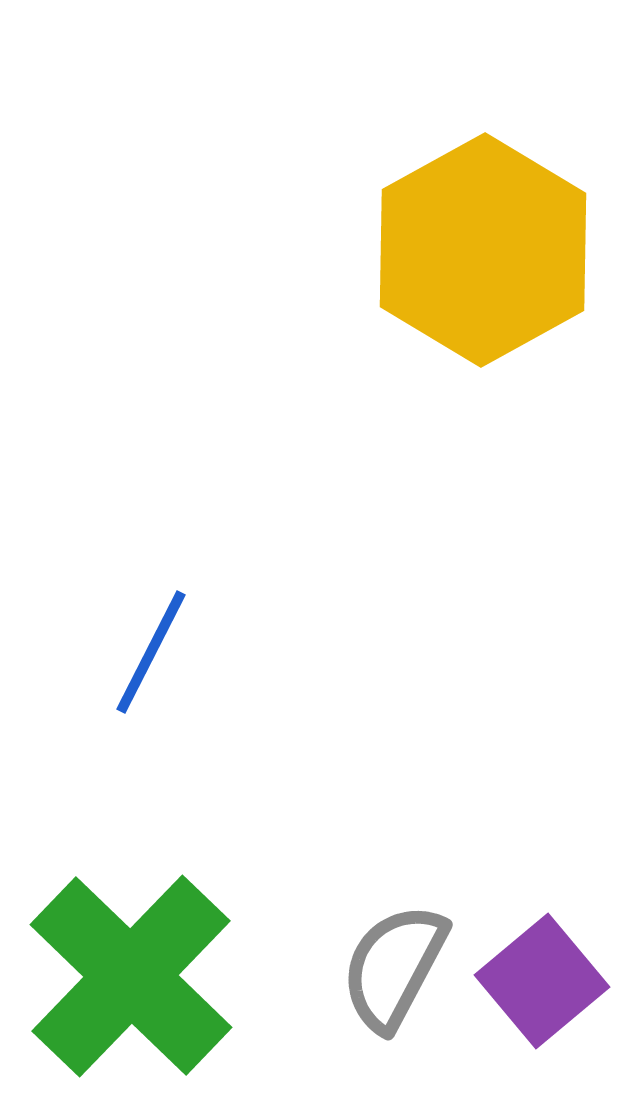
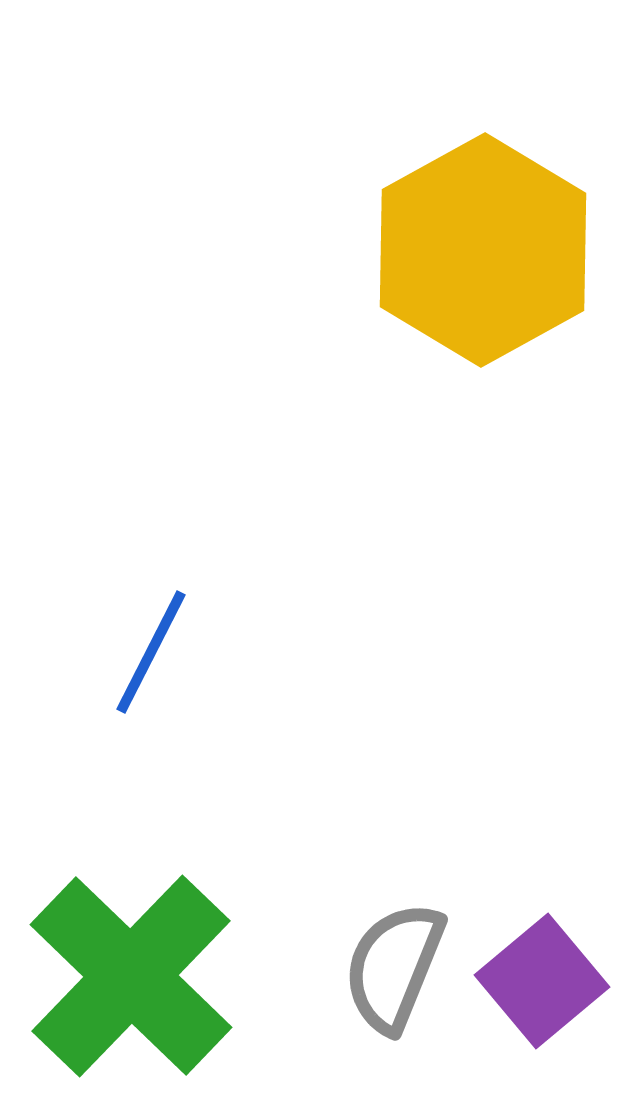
gray semicircle: rotated 6 degrees counterclockwise
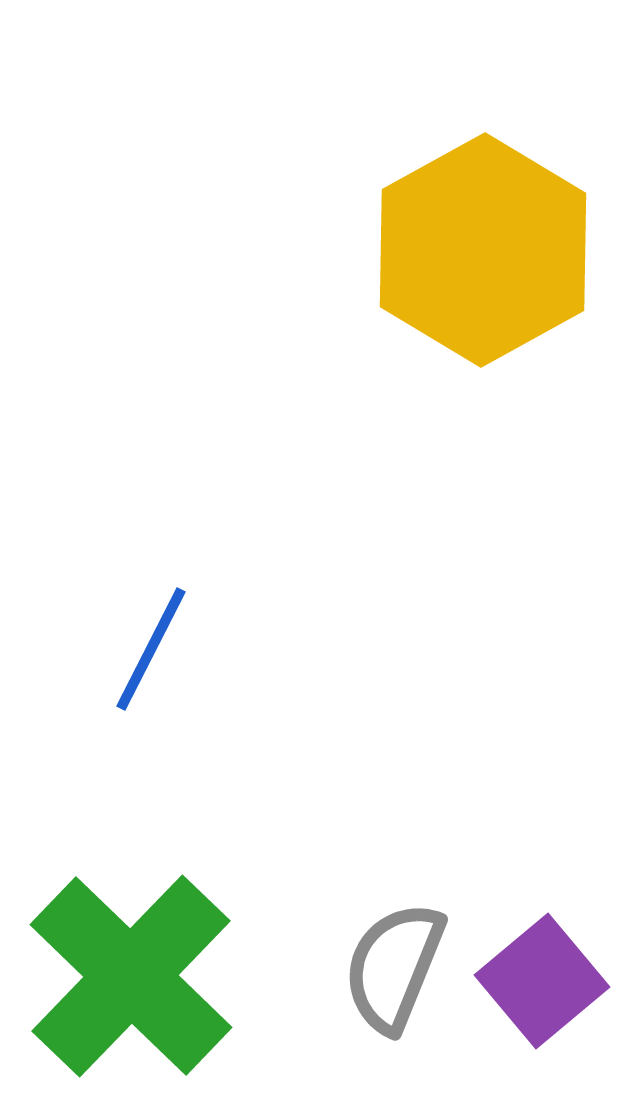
blue line: moved 3 px up
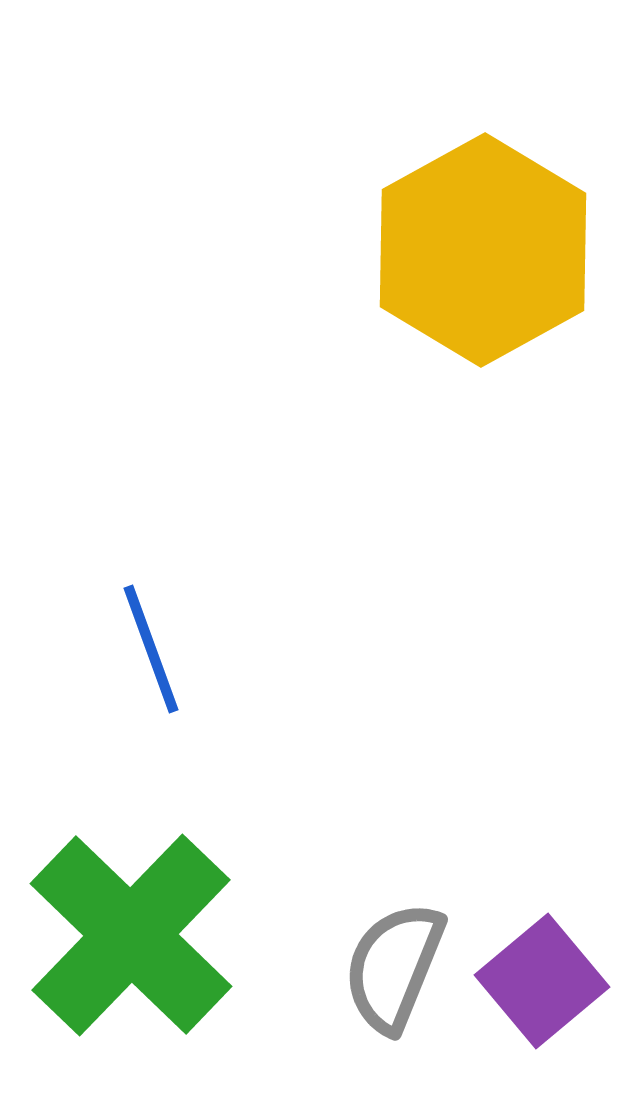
blue line: rotated 47 degrees counterclockwise
green cross: moved 41 px up
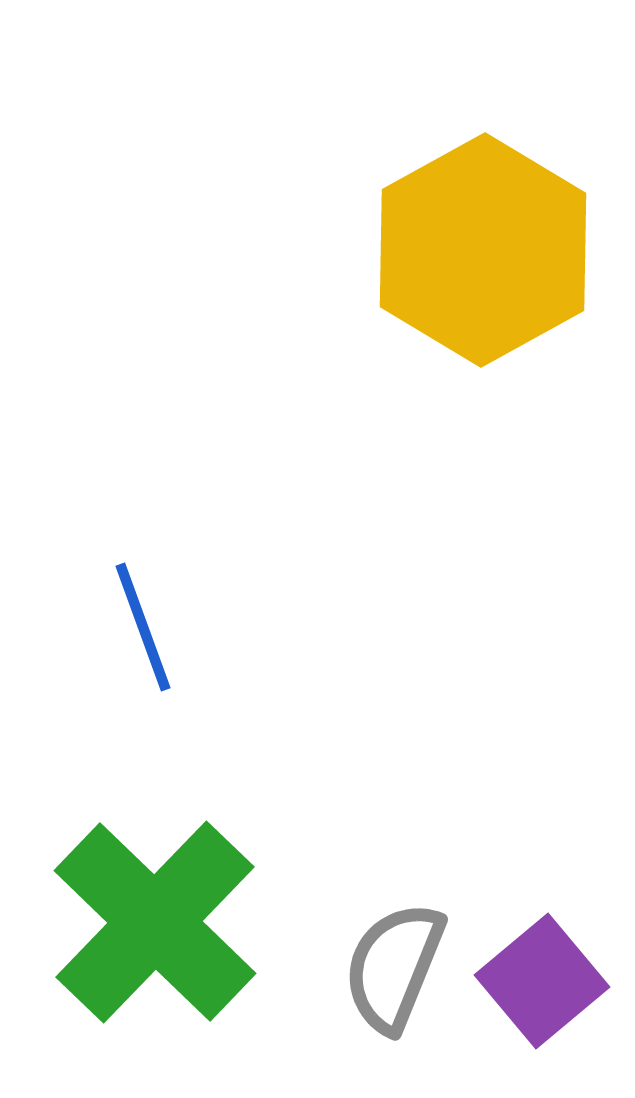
blue line: moved 8 px left, 22 px up
green cross: moved 24 px right, 13 px up
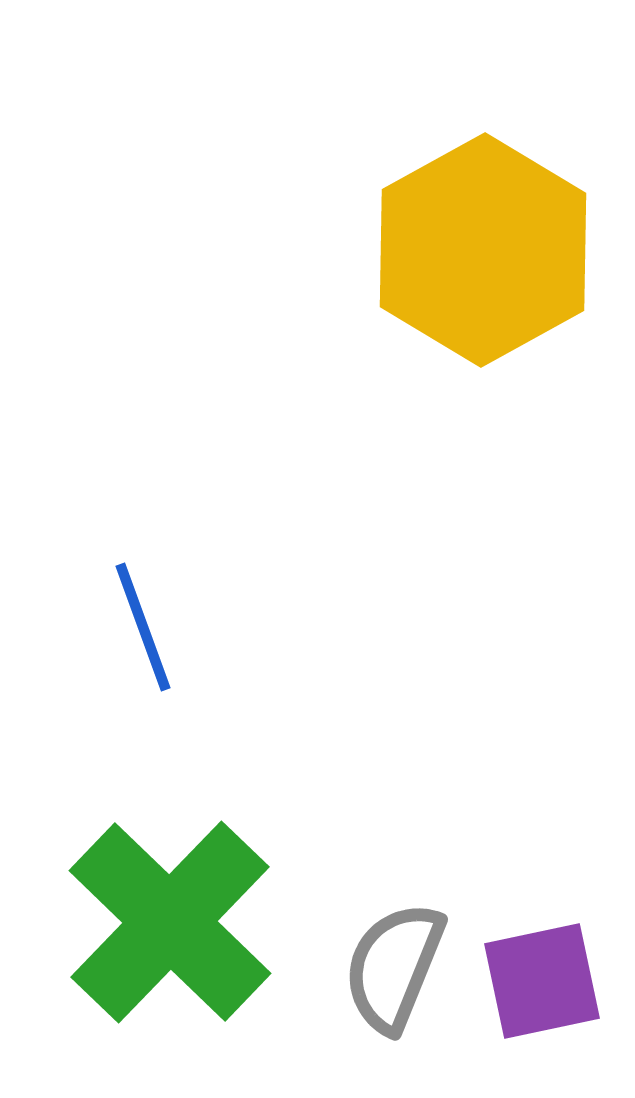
green cross: moved 15 px right
purple square: rotated 28 degrees clockwise
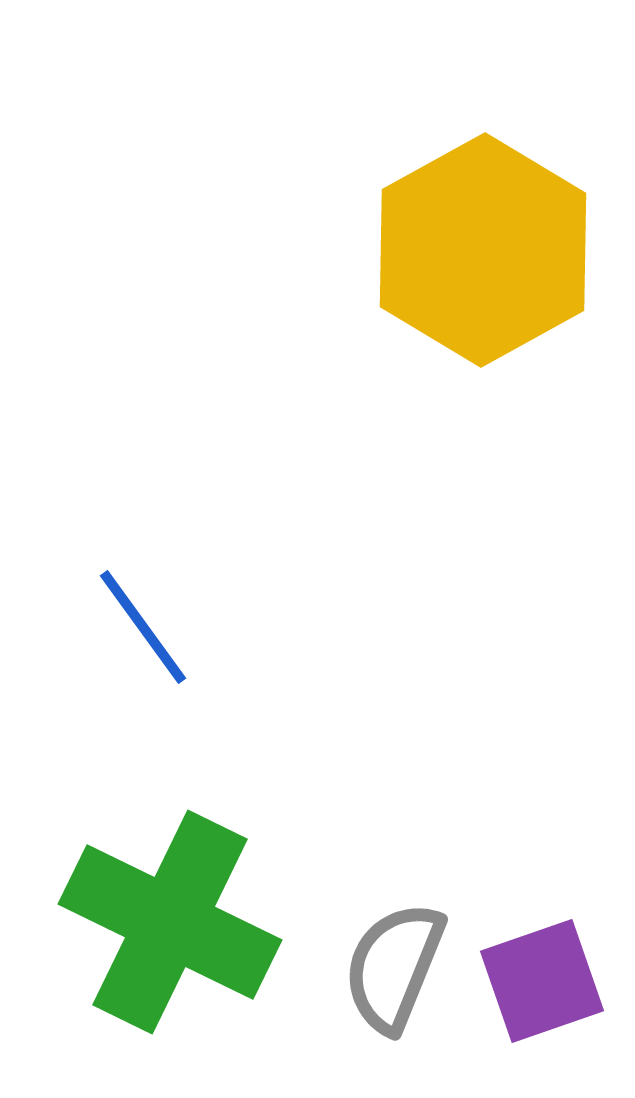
blue line: rotated 16 degrees counterclockwise
green cross: rotated 18 degrees counterclockwise
purple square: rotated 7 degrees counterclockwise
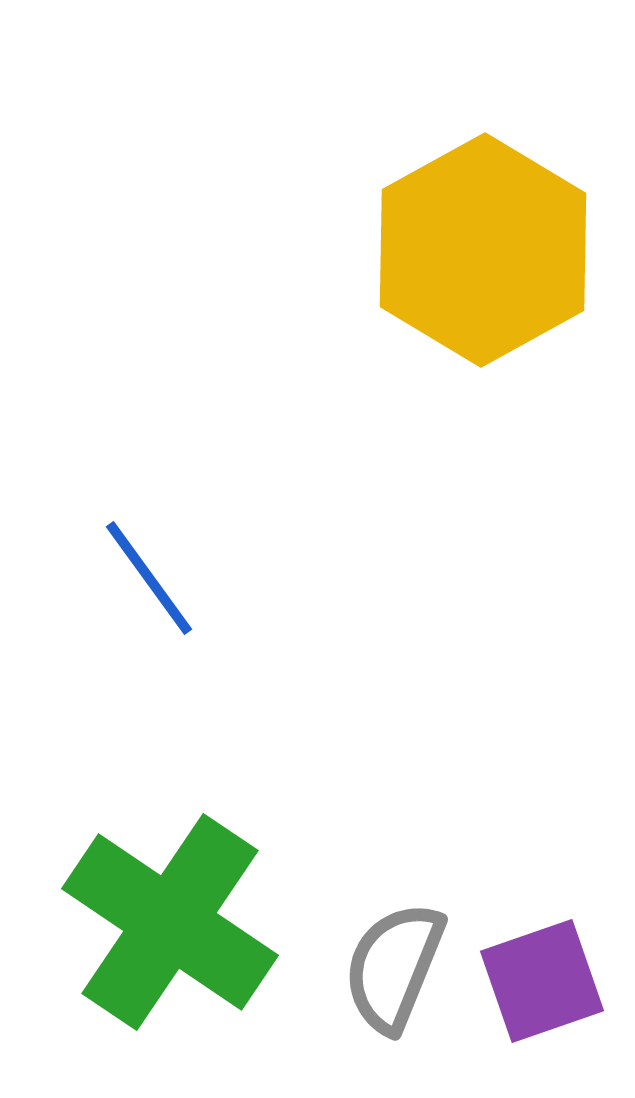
blue line: moved 6 px right, 49 px up
green cross: rotated 8 degrees clockwise
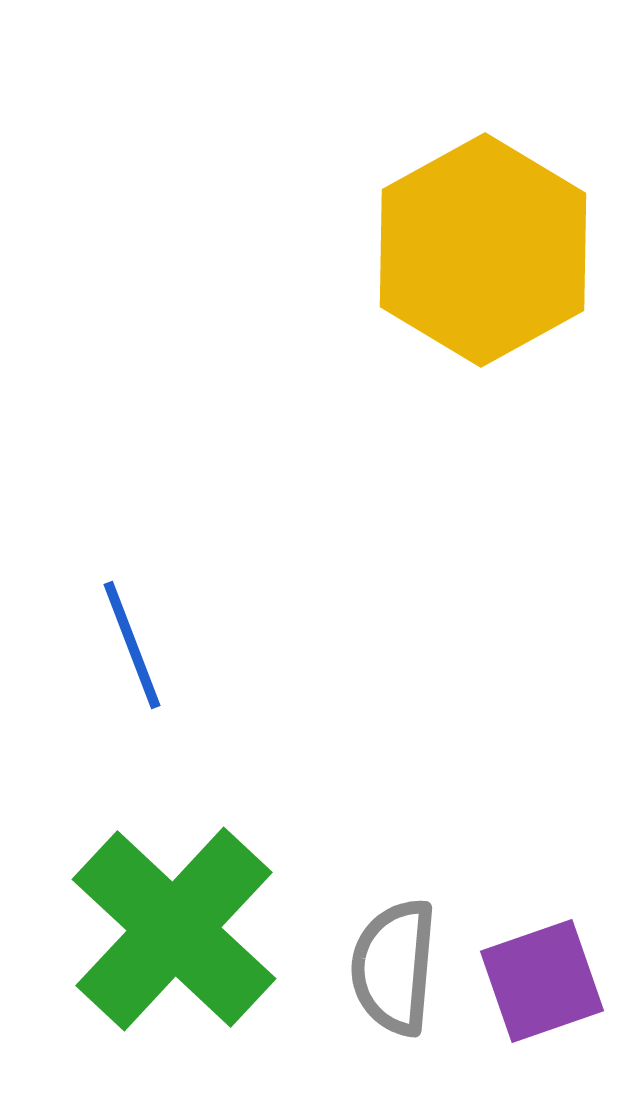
blue line: moved 17 px left, 67 px down; rotated 15 degrees clockwise
green cross: moved 4 px right, 7 px down; rotated 9 degrees clockwise
gray semicircle: rotated 17 degrees counterclockwise
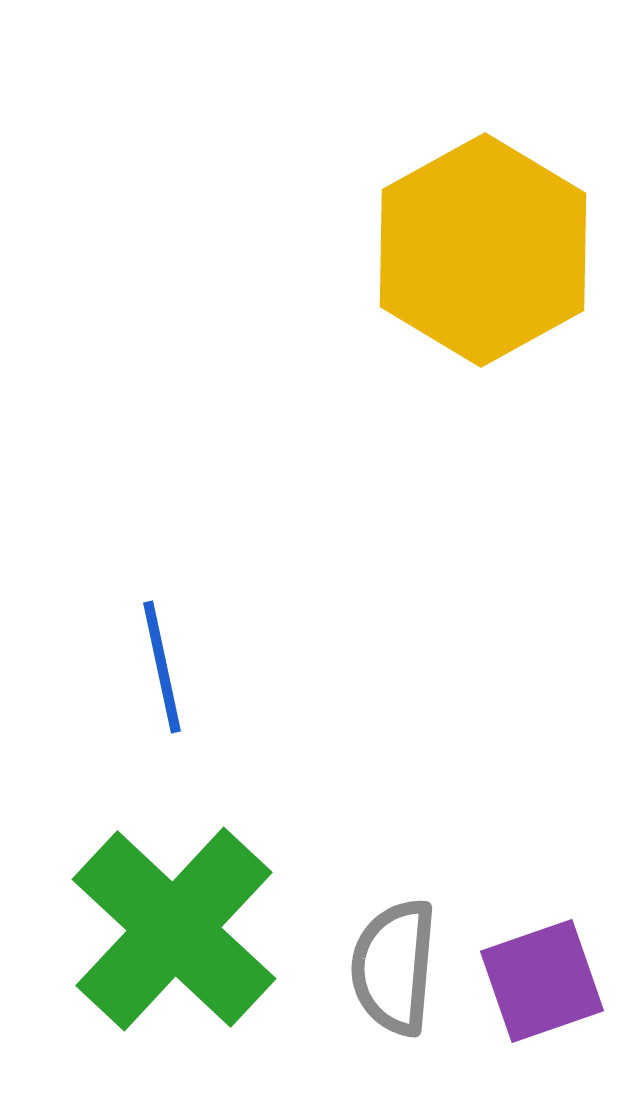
blue line: moved 30 px right, 22 px down; rotated 9 degrees clockwise
